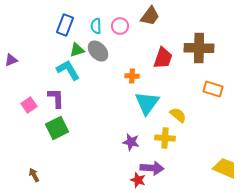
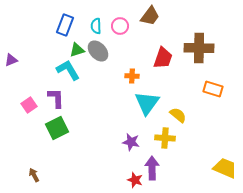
purple arrow: rotated 95 degrees counterclockwise
red star: moved 3 px left
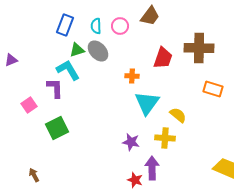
purple L-shape: moved 1 px left, 10 px up
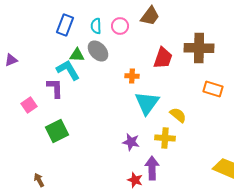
green triangle: moved 5 px down; rotated 21 degrees clockwise
green square: moved 3 px down
brown arrow: moved 5 px right, 5 px down
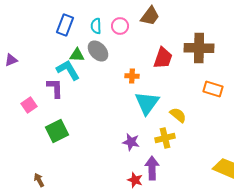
yellow cross: rotated 18 degrees counterclockwise
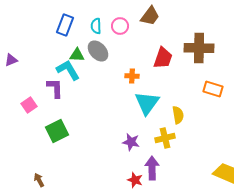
yellow semicircle: rotated 42 degrees clockwise
yellow trapezoid: moved 5 px down
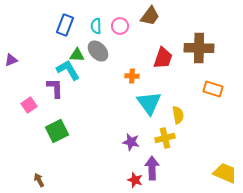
cyan triangle: moved 2 px right; rotated 12 degrees counterclockwise
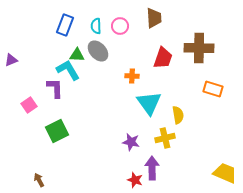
brown trapezoid: moved 4 px right, 2 px down; rotated 40 degrees counterclockwise
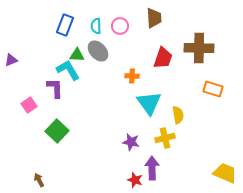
green square: rotated 20 degrees counterclockwise
